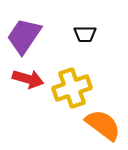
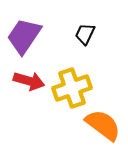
black trapezoid: rotated 115 degrees clockwise
red arrow: moved 1 px right, 2 px down
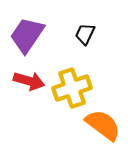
purple trapezoid: moved 3 px right, 1 px up
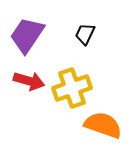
orange semicircle: rotated 18 degrees counterclockwise
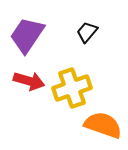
black trapezoid: moved 2 px right, 2 px up; rotated 15 degrees clockwise
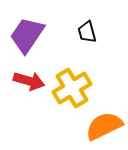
black trapezoid: rotated 55 degrees counterclockwise
yellow cross: rotated 12 degrees counterclockwise
orange semicircle: moved 1 px right, 1 px down; rotated 45 degrees counterclockwise
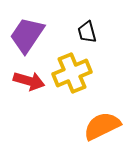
yellow cross: moved 15 px up; rotated 9 degrees clockwise
orange semicircle: moved 2 px left
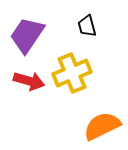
black trapezoid: moved 6 px up
